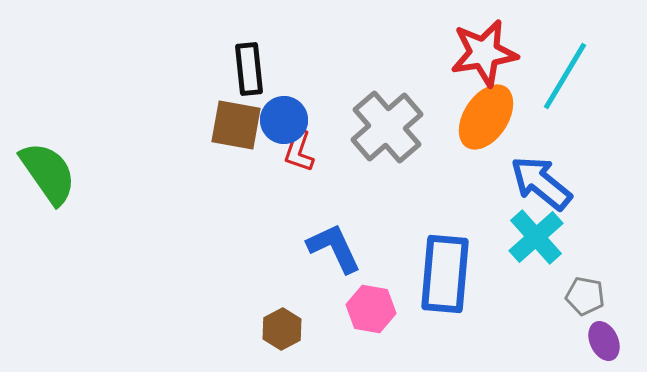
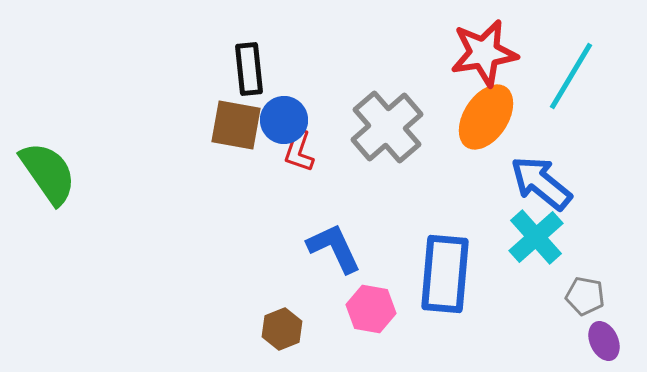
cyan line: moved 6 px right
brown hexagon: rotated 6 degrees clockwise
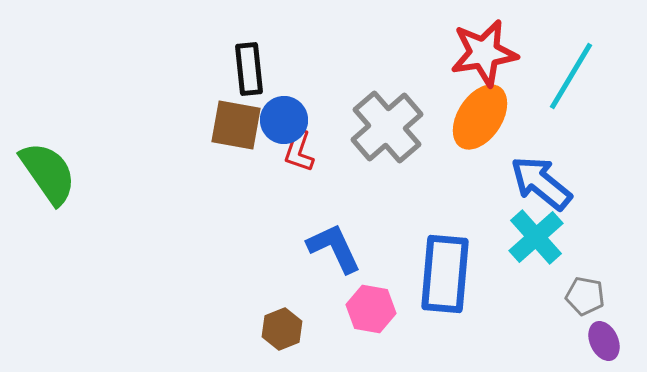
orange ellipse: moved 6 px left
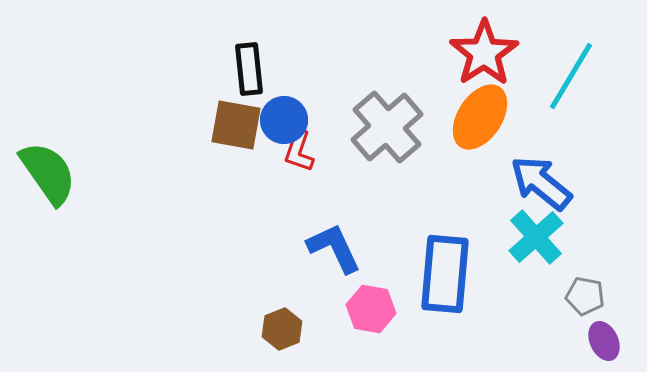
red star: rotated 24 degrees counterclockwise
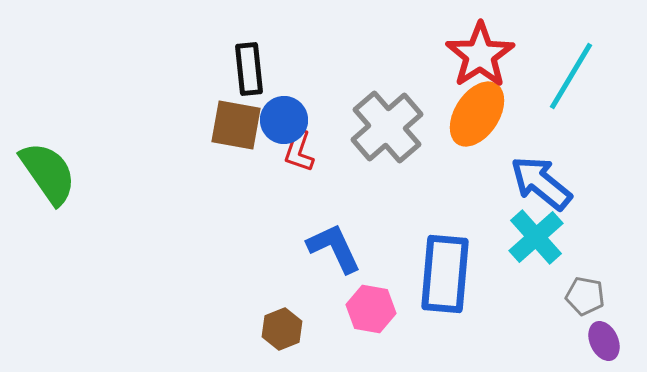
red star: moved 4 px left, 2 px down
orange ellipse: moved 3 px left, 3 px up
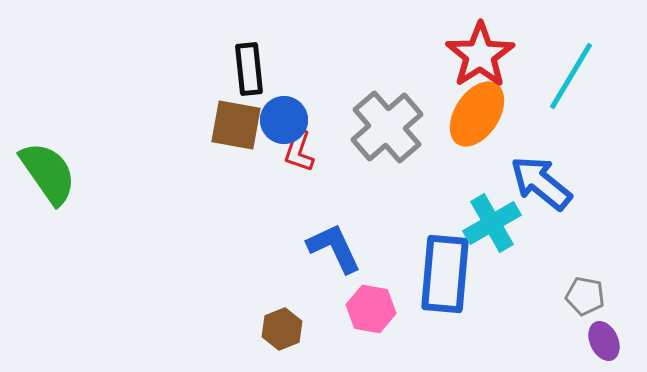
cyan cross: moved 44 px left, 14 px up; rotated 12 degrees clockwise
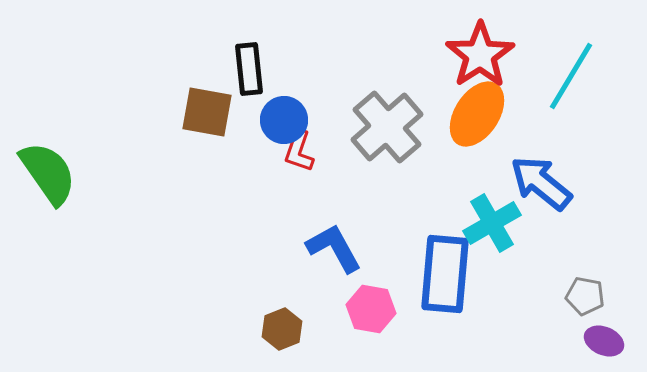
brown square: moved 29 px left, 13 px up
blue L-shape: rotated 4 degrees counterclockwise
purple ellipse: rotated 42 degrees counterclockwise
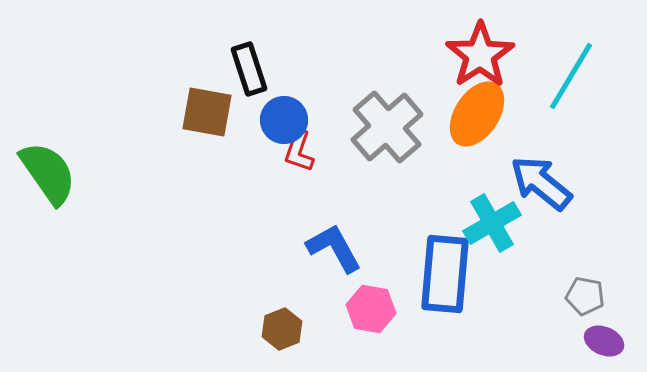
black rectangle: rotated 12 degrees counterclockwise
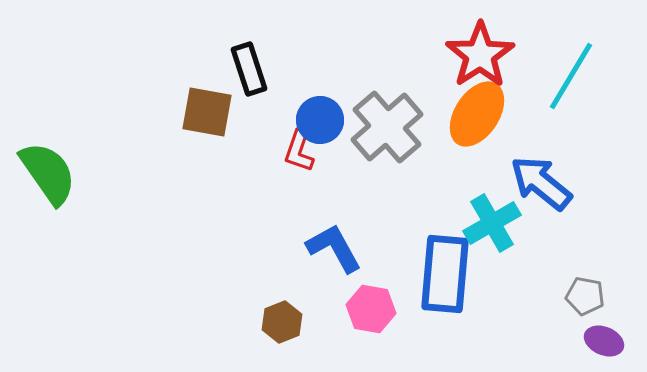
blue circle: moved 36 px right
brown hexagon: moved 7 px up
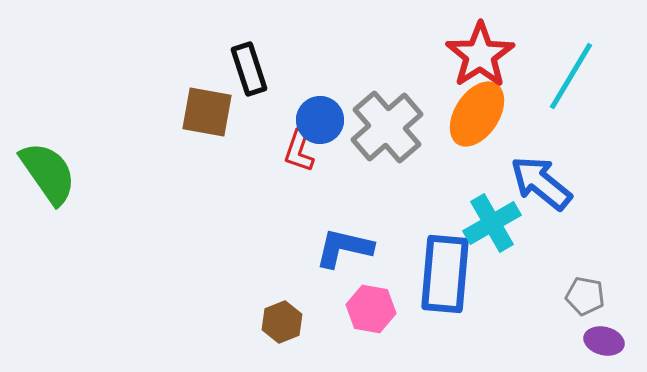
blue L-shape: moved 10 px right; rotated 48 degrees counterclockwise
purple ellipse: rotated 9 degrees counterclockwise
